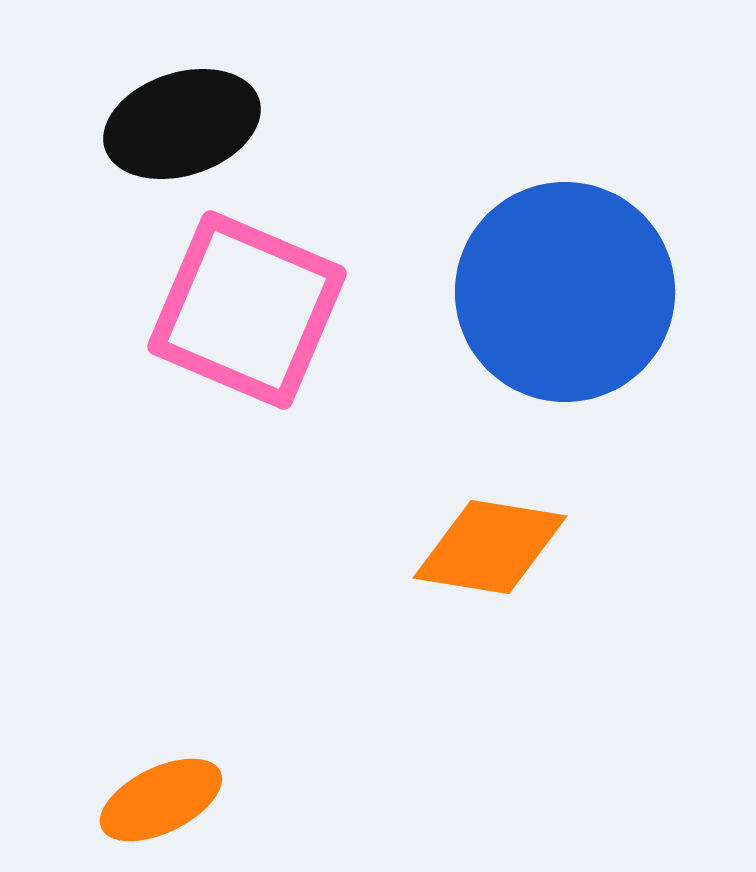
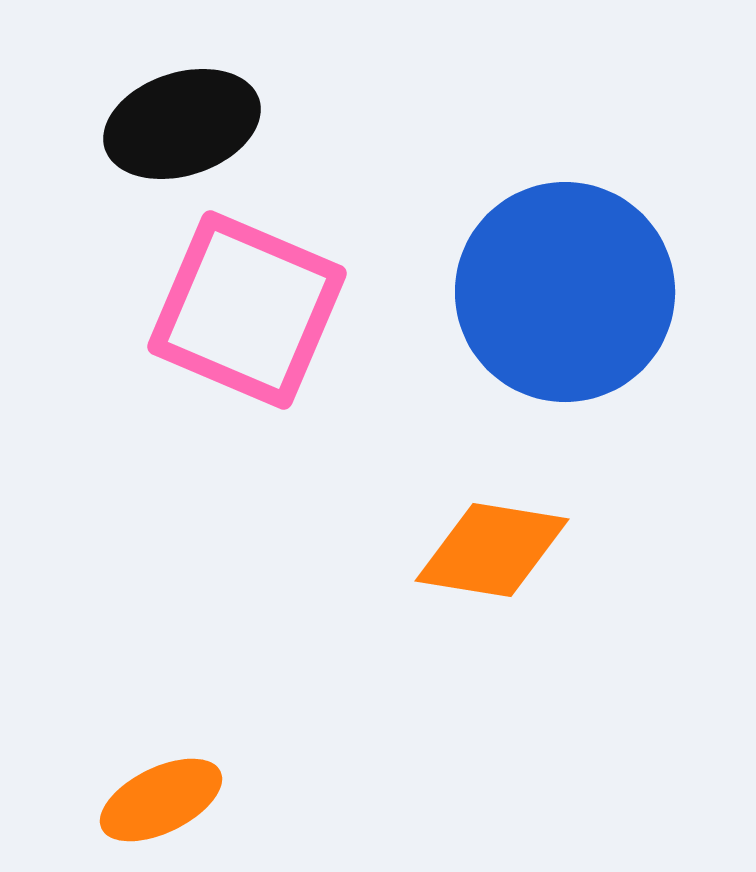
orange diamond: moved 2 px right, 3 px down
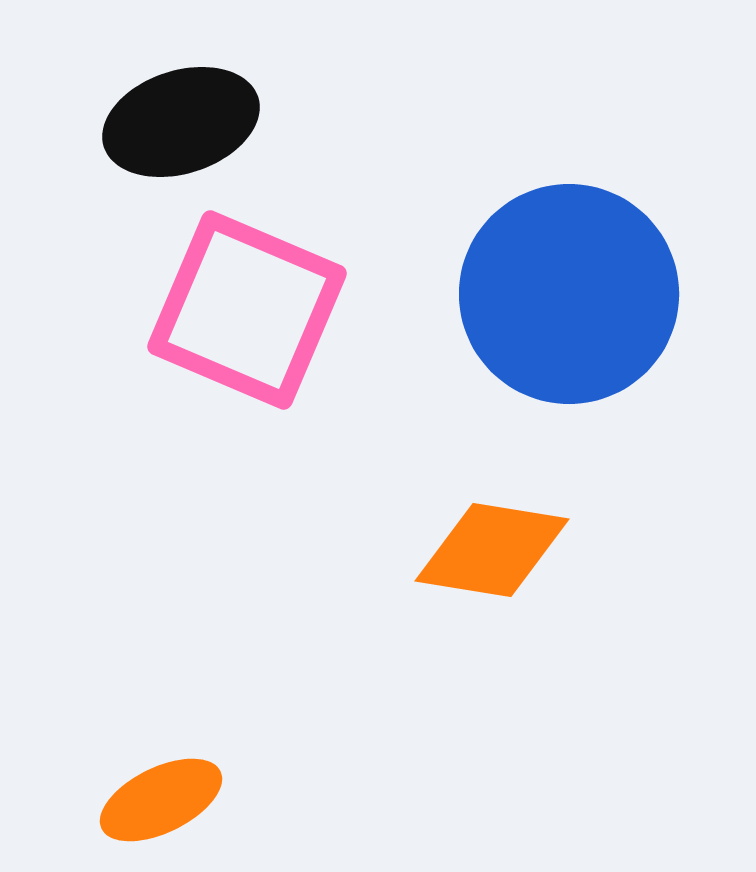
black ellipse: moved 1 px left, 2 px up
blue circle: moved 4 px right, 2 px down
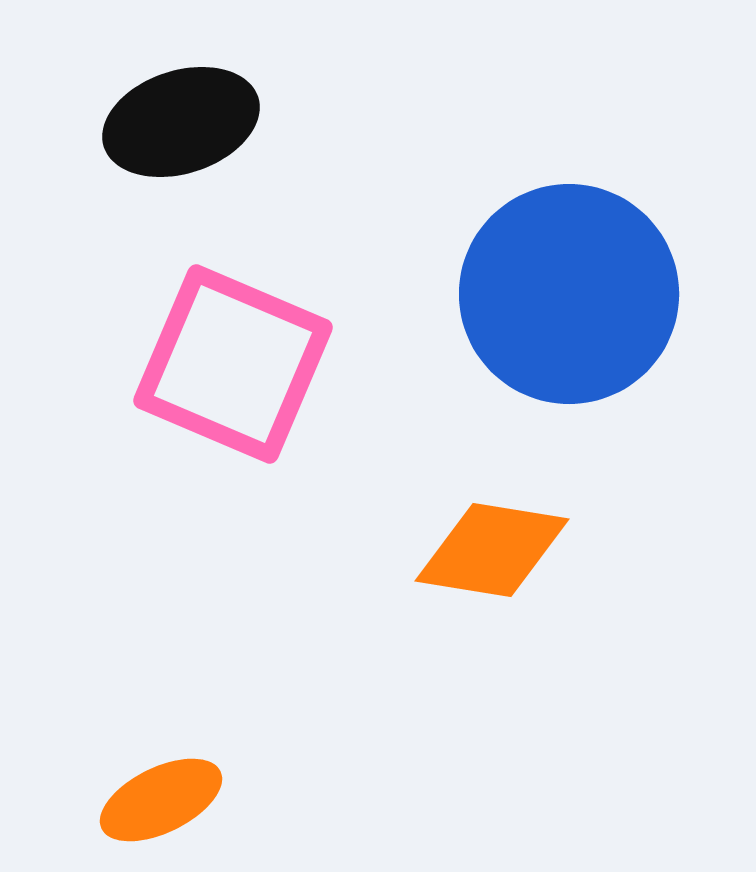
pink square: moved 14 px left, 54 px down
